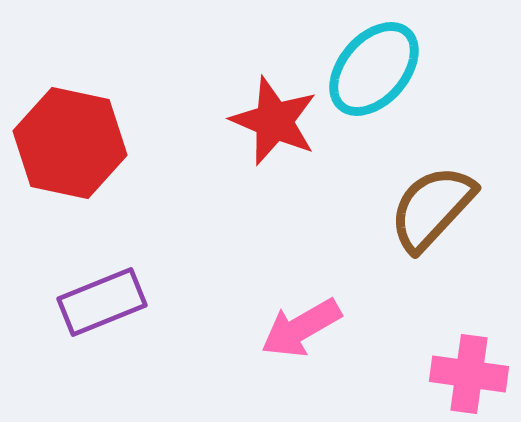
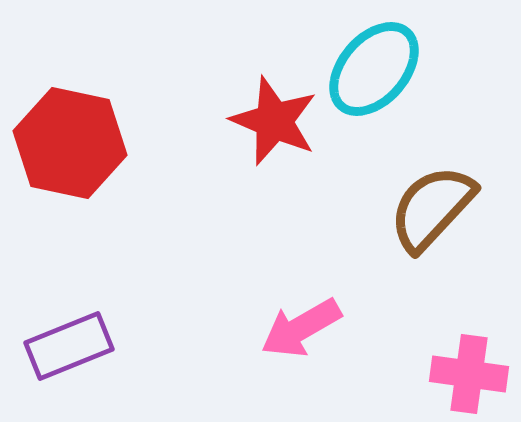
purple rectangle: moved 33 px left, 44 px down
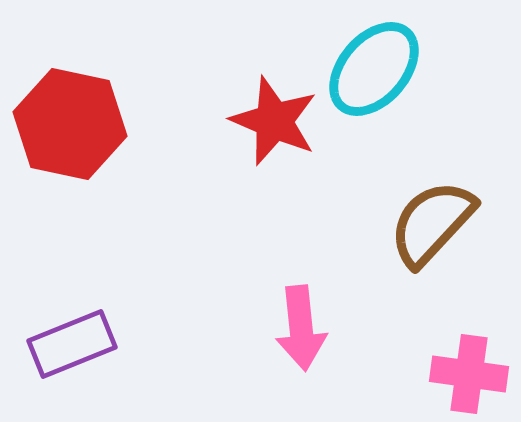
red hexagon: moved 19 px up
brown semicircle: moved 15 px down
pink arrow: rotated 66 degrees counterclockwise
purple rectangle: moved 3 px right, 2 px up
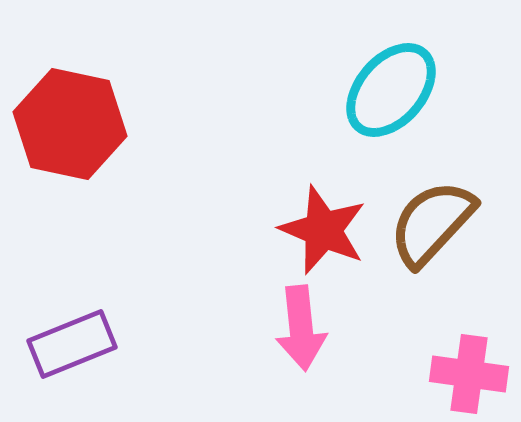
cyan ellipse: moved 17 px right, 21 px down
red star: moved 49 px right, 109 px down
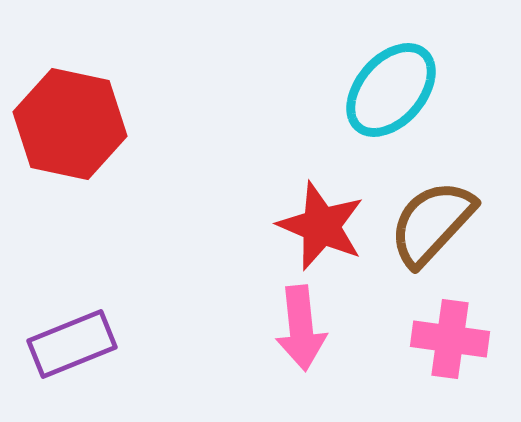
red star: moved 2 px left, 4 px up
pink cross: moved 19 px left, 35 px up
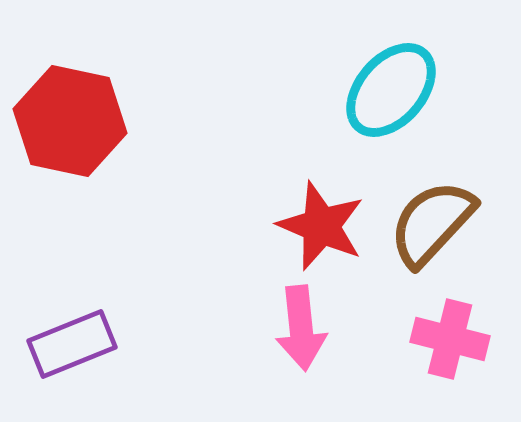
red hexagon: moved 3 px up
pink cross: rotated 6 degrees clockwise
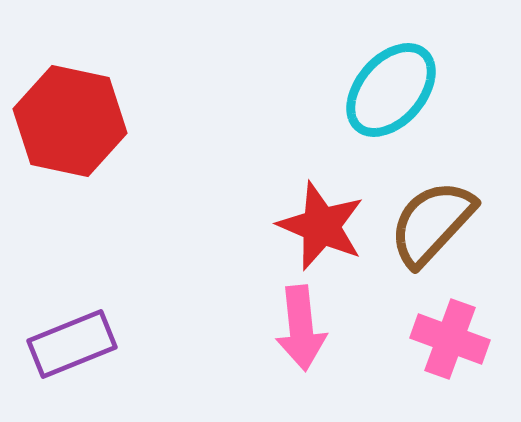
pink cross: rotated 6 degrees clockwise
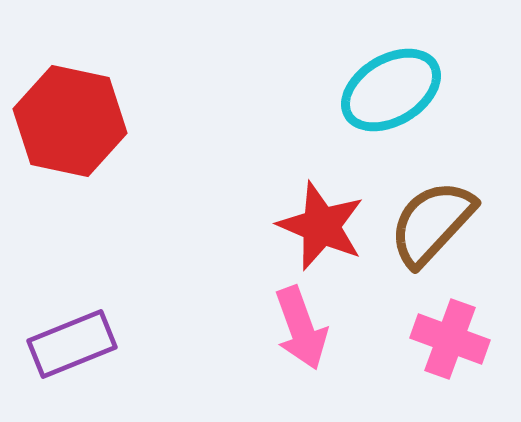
cyan ellipse: rotated 18 degrees clockwise
pink arrow: rotated 14 degrees counterclockwise
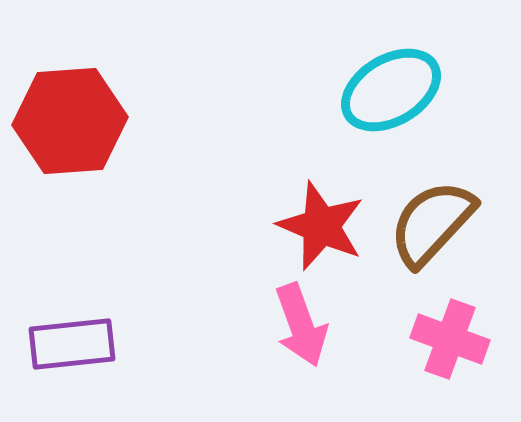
red hexagon: rotated 16 degrees counterclockwise
pink arrow: moved 3 px up
purple rectangle: rotated 16 degrees clockwise
